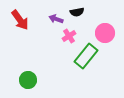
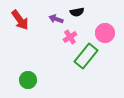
pink cross: moved 1 px right, 1 px down
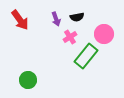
black semicircle: moved 5 px down
purple arrow: rotated 128 degrees counterclockwise
pink circle: moved 1 px left, 1 px down
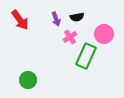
green rectangle: rotated 15 degrees counterclockwise
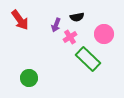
purple arrow: moved 6 px down; rotated 40 degrees clockwise
green rectangle: moved 2 px right, 3 px down; rotated 70 degrees counterclockwise
green circle: moved 1 px right, 2 px up
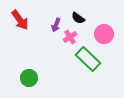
black semicircle: moved 1 px right, 1 px down; rotated 48 degrees clockwise
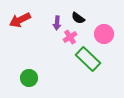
red arrow: rotated 100 degrees clockwise
purple arrow: moved 1 px right, 2 px up; rotated 16 degrees counterclockwise
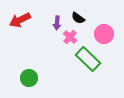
pink cross: rotated 16 degrees counterclockwise
